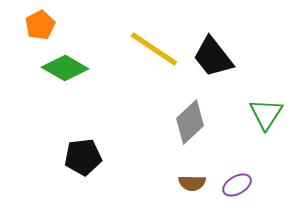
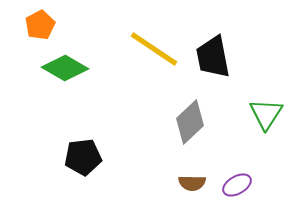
black trapezoid: rotated 27 degrees clockwise
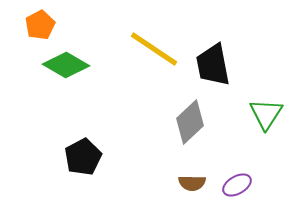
black trapezoid: moved 8 px down
green diamond: moved 1 px right, 3 px up
black pentagon: rotated 21 degrees counterclockwise
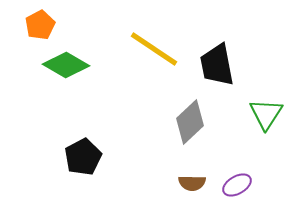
black trapezoid: moved 4 px right
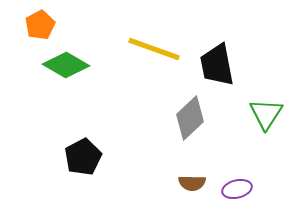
yellow line: rotated 14 degrees counterclockwise
gray diamond: moved 4 px up
purple ellipse: moved 4 px down; rotated 16 degrees clockwise
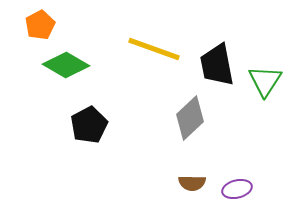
green triangle: moved 1 px left, 33 px up
black pentagon: moved 6 px right, 32 px up
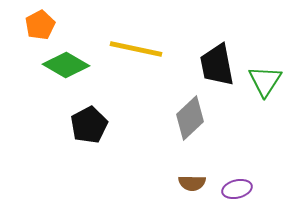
yellow line: moved 18 px left; rotated 8 degrees counterclockwise
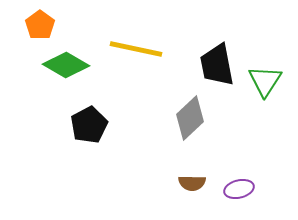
orange pentagon: rotated 8 degrees counterclockwise
purple ellipse: moved 2 px right
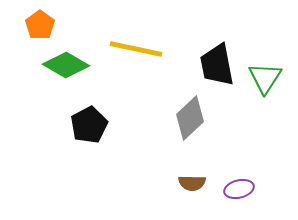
green triangle: moved 3 px up
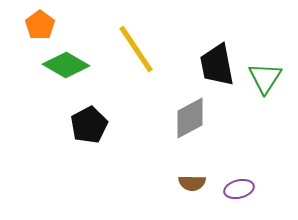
yellow line: rotated 44 degrees clockwise
gray diamond: rotated 15 degrees clockwise
